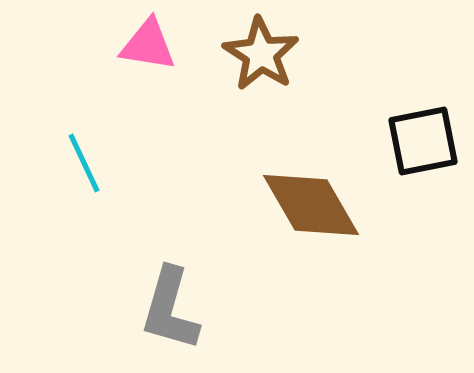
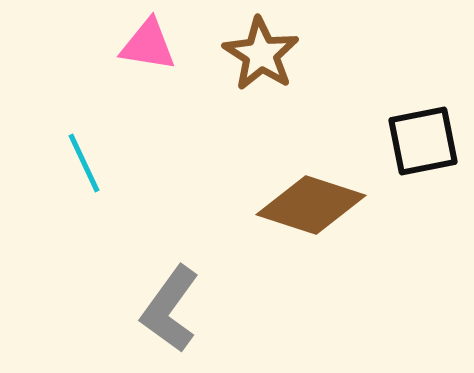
brown diamond: rotated 42 degrees counterclockwise
gray L-shape: rotated 20 degrees clockwise
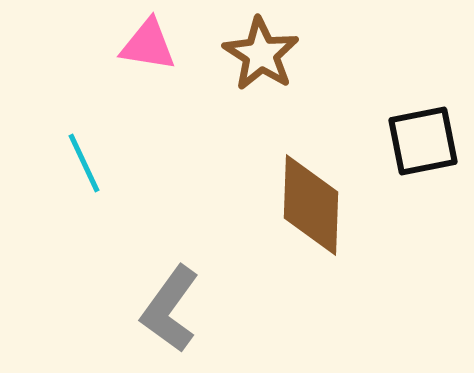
brown diamond: rotated 74 degrees clockwise
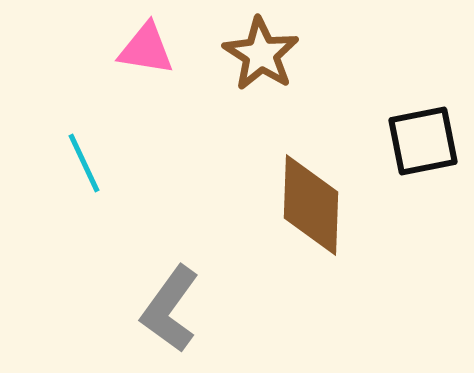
pink triangle: moved 2 px left, 4 px down
